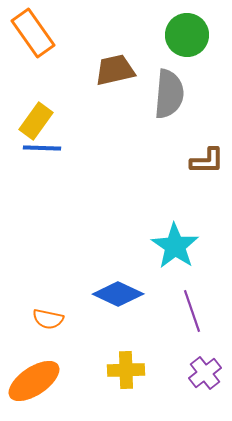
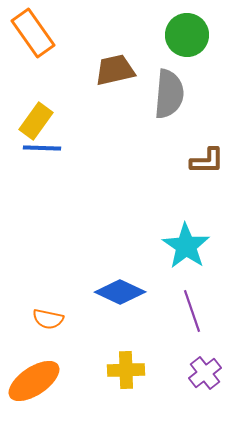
cyan star: moved 11 px right
blue diamond: moved 2 px right, 2 px up
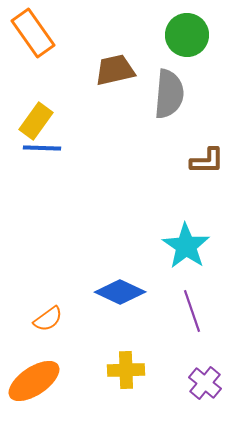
orange semicircle: rotated 48 degrees counterclockwise
purple cross: moved 10 px down; rotated 12 degrees counterclockwise
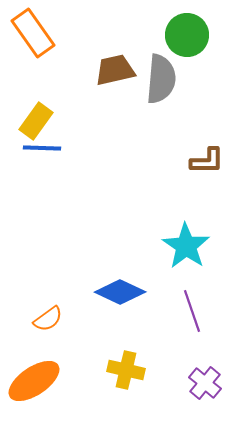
gray semicircle: moved 8 px left, 15 px up
yellow cross: rotated 15 degrees clockwise
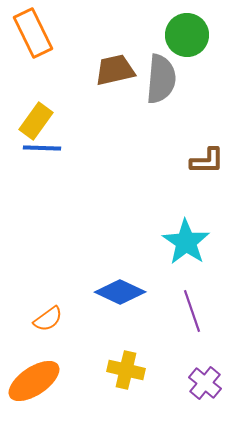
orange rectangle: rotated 9 degrees clockwise
cyan star: moved 4 px up
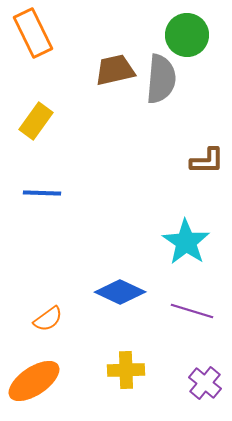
blue line: moved 45 px down
purple line: rotated 54 degrees counterclockwise
yellow cross: rotated 15 degrees counterclockwise
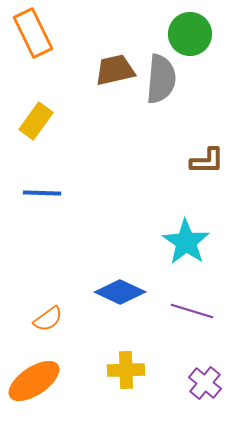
green circle: moved 3 px right, 1 px up
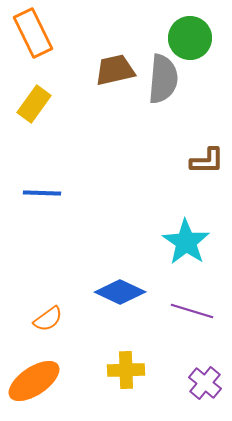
green circle: moved 4 px down
gray semicircle: moved 2 px right
yellow rectangle: moved 2 px left, 17 px up
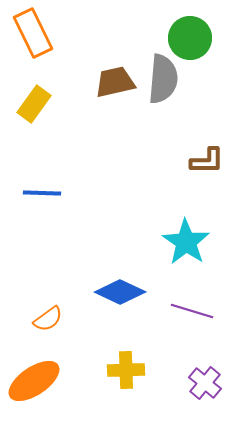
brown trapezoid: moved 12 px down
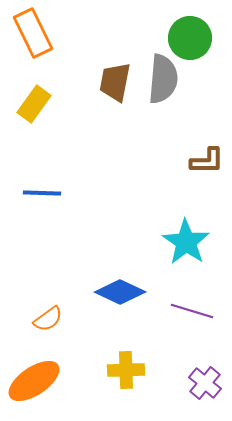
brown trapezoid: rotated 66 degrees counterclockwise
